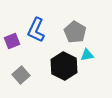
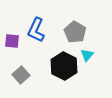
purple square: rotated 28 degrees clockwise
cyan triangle: rotated 40 degrees counterclockwise
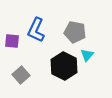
gray pentagon: rotated 20 degrees counterclockwise
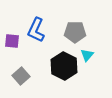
gray pentagon: rotated 10 degrees counterclockwise
gray square: moved 1 px down
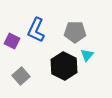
purple square: rotated 21 degrees clockwise
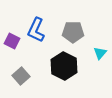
gray pentagon: moved 2 px left
cyan triangle: moved 13 px right, 2 px up
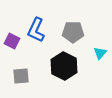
gray square: rotated 36 degrees clockwise
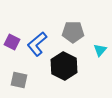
blue L-shape: moved 1 px right, 14 px down; rotated 25 degrees clockwise
purple square: moved 1 px down
cyan triangle: moved 3 px up
gray square: moved 2 px left, 4 px down; rotated 18 degrees clockwise
